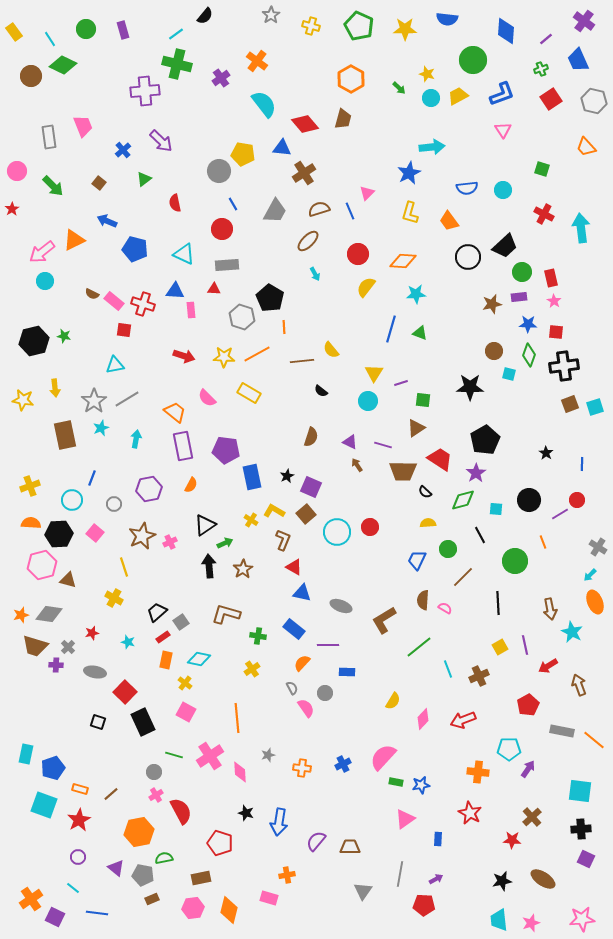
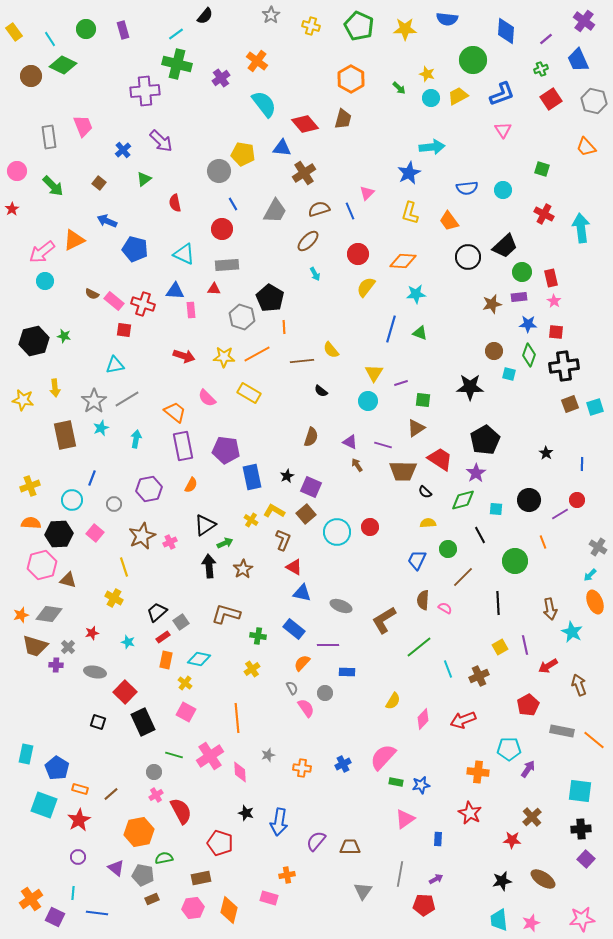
blue pentagon at (53, 768): moved 4 px right; rotated 20 degrees counterclockwise
purple square at (586, 859): rotated 18 degrees clockwise
cyan line at (73, 888): moved 5 px down; rotated 56 degrees clockwise
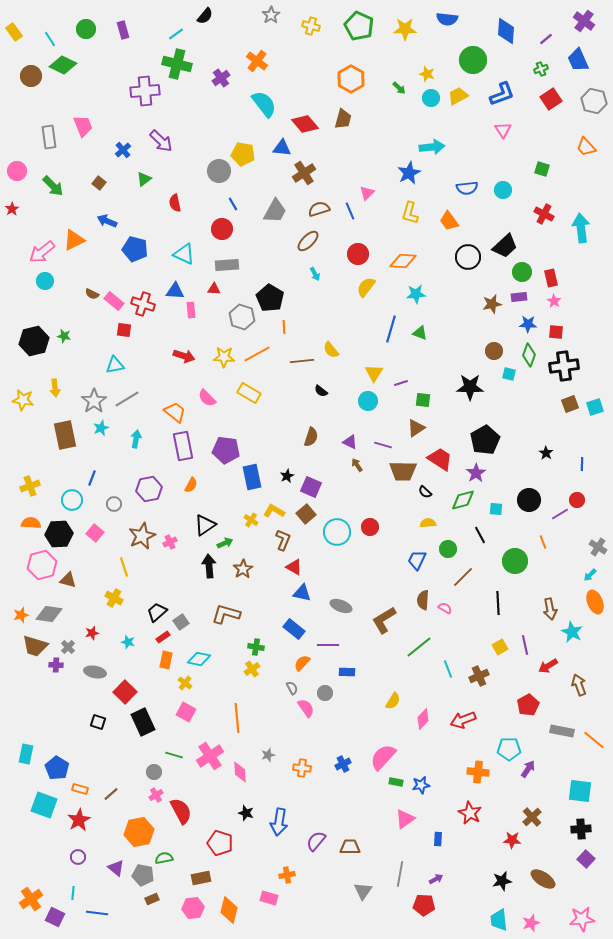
green cross at (258, 636): moved 2 px left, 11 px down
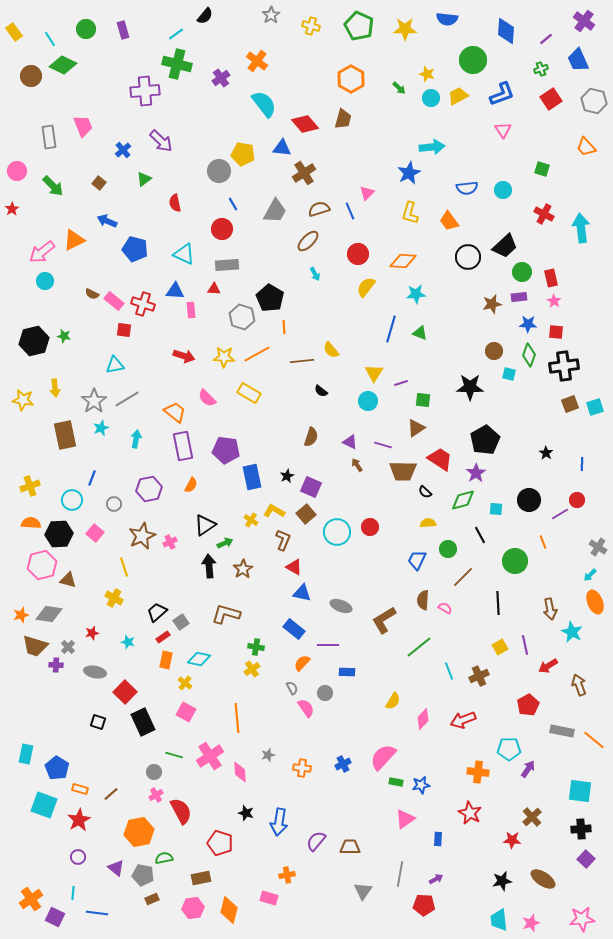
cyan line at (448, 669): moved 1 px right, 2 px down
